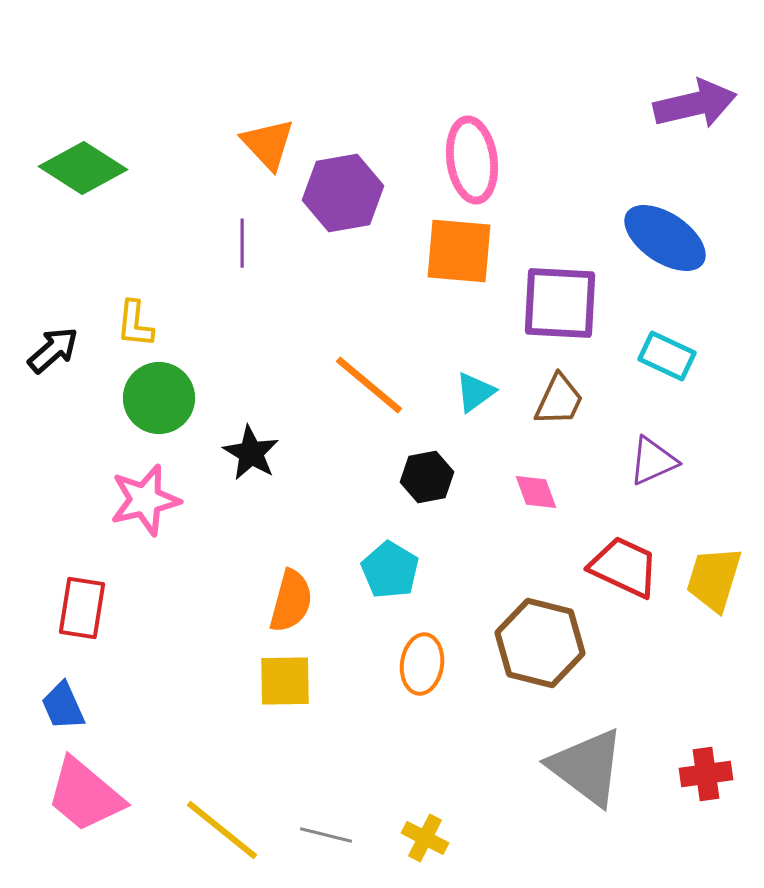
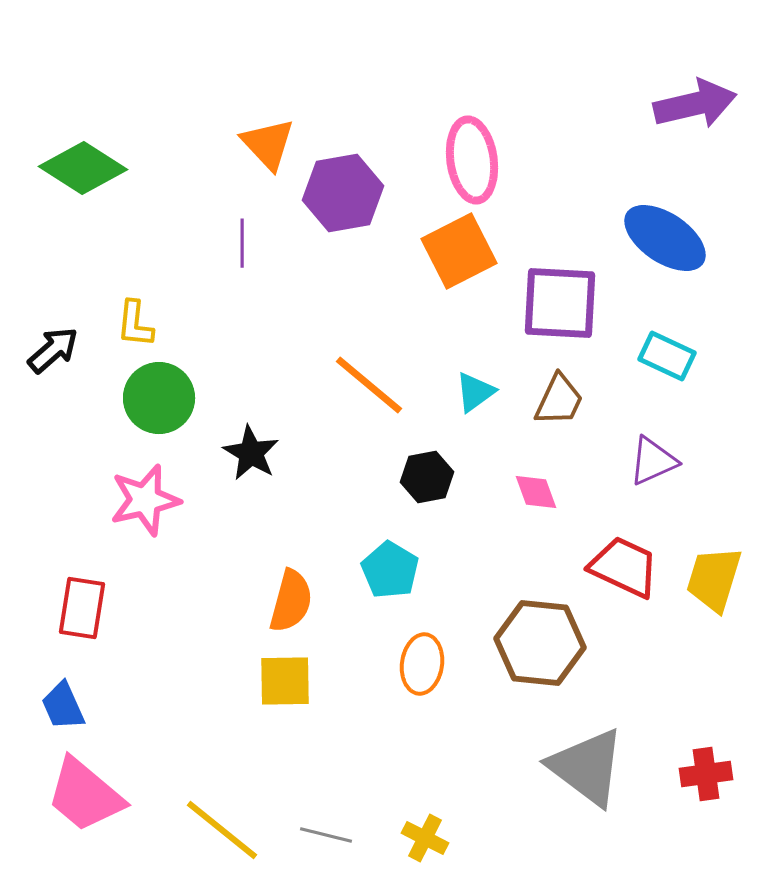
orange square: rotated 32 degrees counterclockwise
brown hexagon: rotated 8 degrees counterclockwise
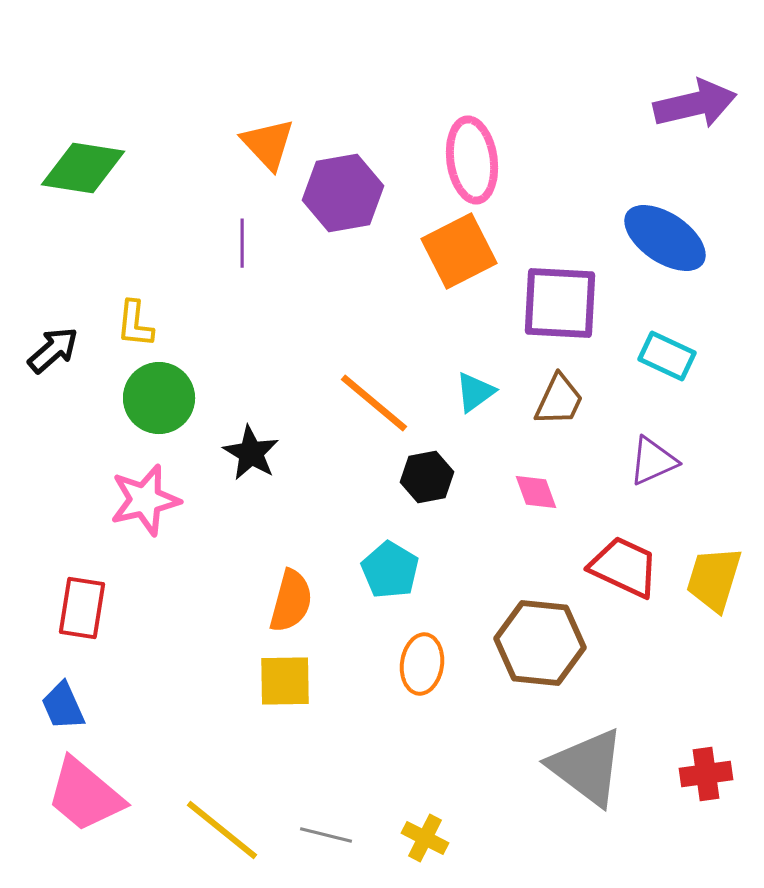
green diamond: rotated 24 degrees counterclockwise
orange line: moved 5 px right, 18 px down
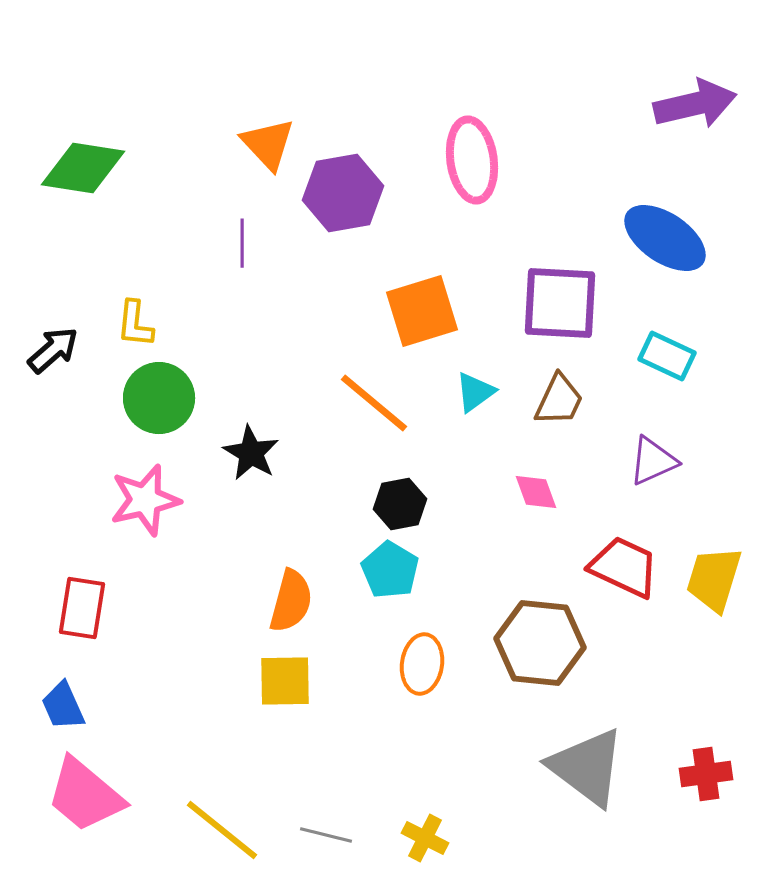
orange square: moved 37 px left, 60 px down; rotated 10 degrees clockwise
black hexagon: moved 27 px left, 27 px down
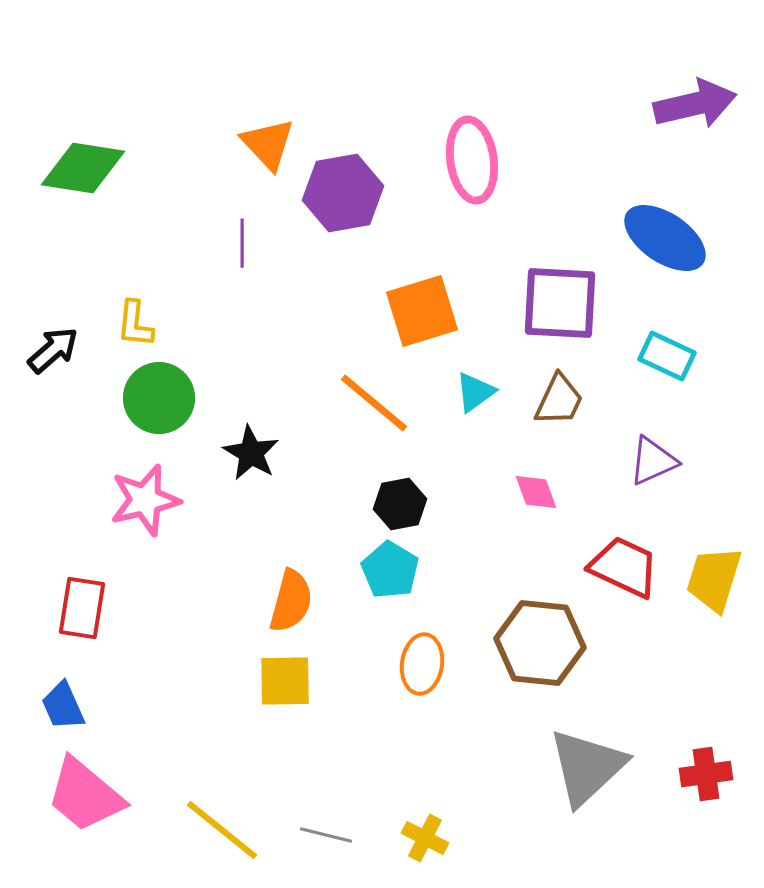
gray triangle: rotated 40 degrees clockwise
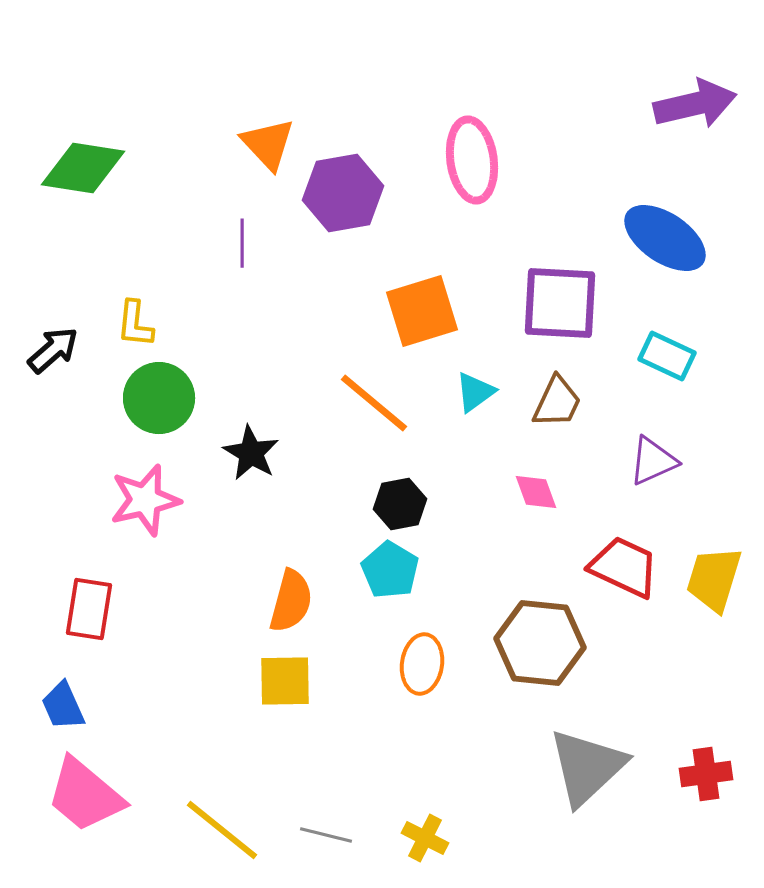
brown trapezoid: moved 2 px left, 2 px down
red rectangle: moved 7 px right, 1 px down
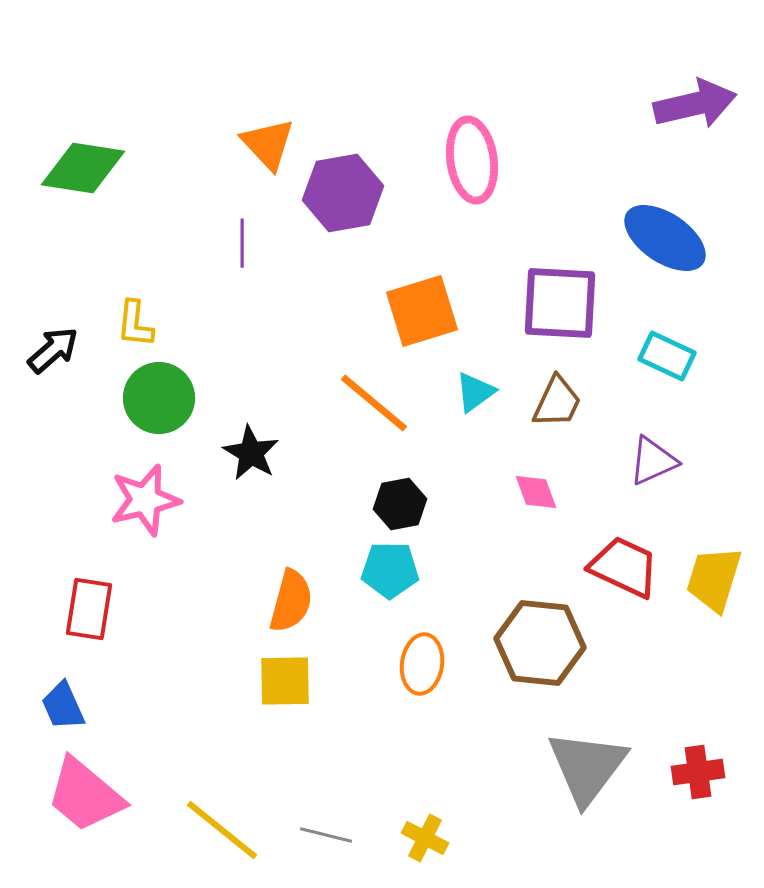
cyan pentagon: rotated 30 degrees counterclockwise
gray triangle: rotated 10 degrees counterclockwise
red cross: moved 8 px left, 2 px up
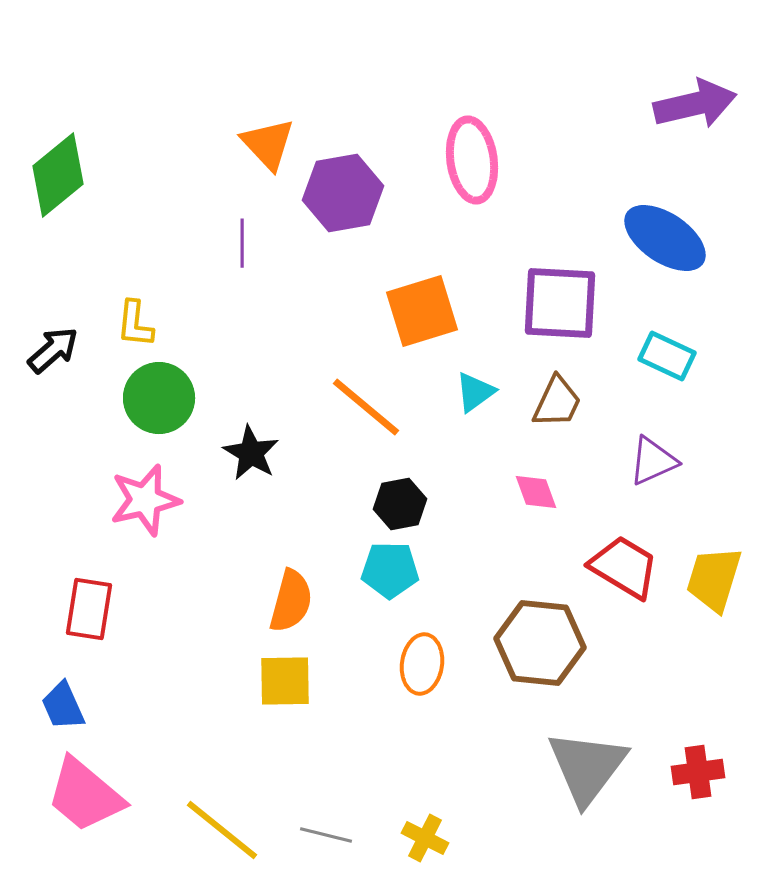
green diamond: moved 25 px left, 7 px down; rotated 48 degrees counterclockwise
orange line: moved 8 px left, 4 px down
red trapezoid: rotated 6 degrees clockwise
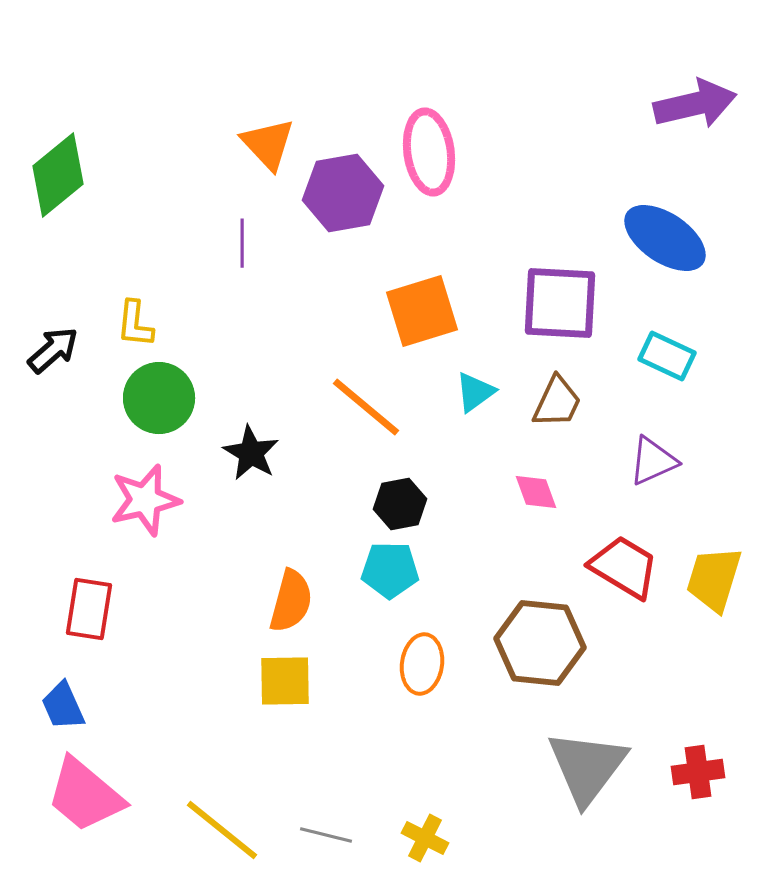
pink ellipse: moved 43 px left, 8 px up
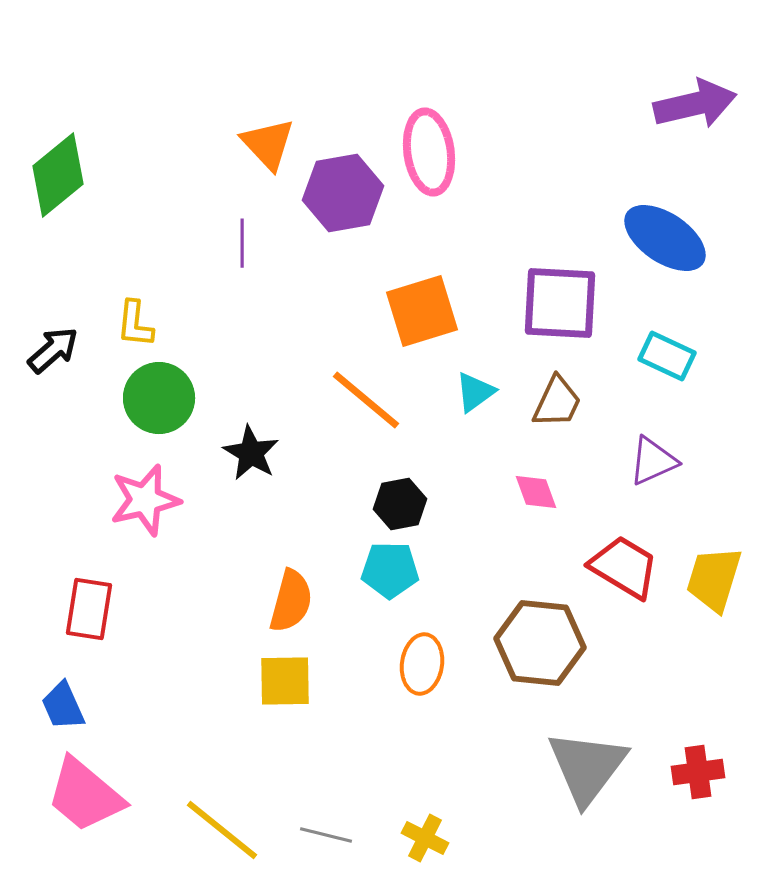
orange line: moved 7 px up
